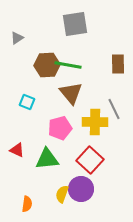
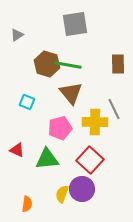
gray triangle: moved 3 px up
brown hexagon: moved 1 px up; rotated 20 degrees clockwise
purple circle: moved 1 px right
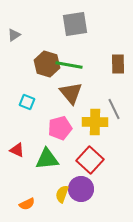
gray triangle: moved 3 px left
green line: moved 1 px right
purple circle: moved 1 px left
orange semicircle: rotated 56 degrees clockwise
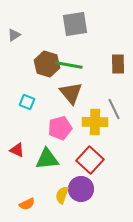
yellow semicircle: moved 1 px down
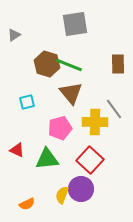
green line: rotated 12 degrees clockwise
cyan square: rotated 35 degrees counterclockwise
gray line: rotated 10 degrees counterclockwise
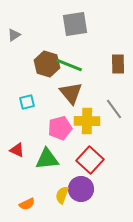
yellow cross: moved 8 px left, 1 px up
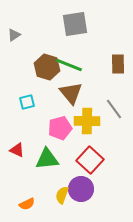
brown hexagon: moved 3 px down
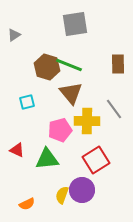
pink pentagon: moved 2 px down
red square: moved 6 px right; rotated 16 degrees clockwise
purple circle: moved 1 px right, 1 px down
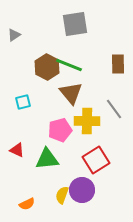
brown hexagon: rotated 10 degrees clockwise
cyan square: moved 4 px left
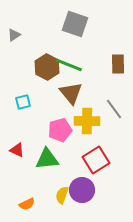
gray square: rotated 28 degrees clockwise
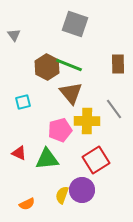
gray triangle: rotated 32 degrees counterclockwise
red triangle: moved 2 px right, 3 px down
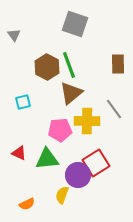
green line: rotated 48 degrees clockwise
brown triangle: rotated 30 degrees clockwise
pink pentagon: rotated 10 degrees clockwise
red square: moved 3 px down
purple circle: moved 4 px left, 15 px up
